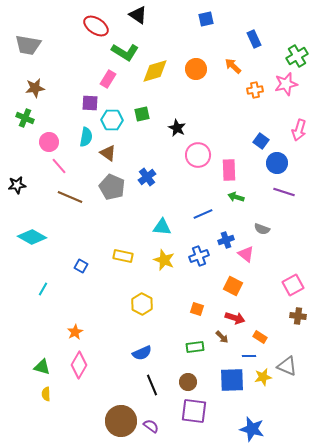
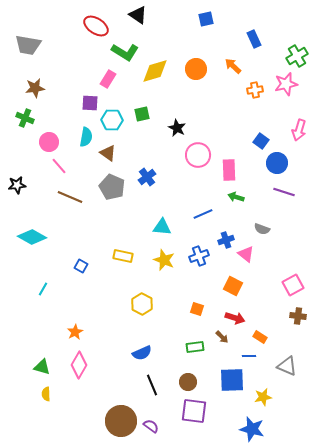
yellow star at (263, 377): moved 20 px down
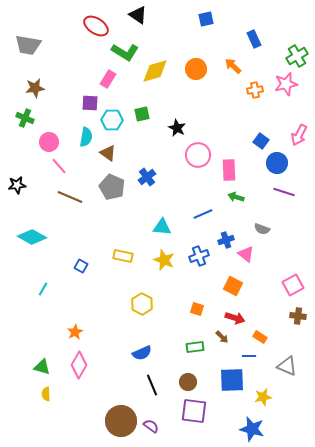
pink arrow at (299, 130): moved 5 px down; rotated 10 degrees clockwise
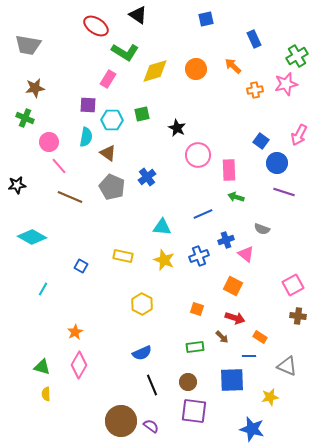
purple square at (90, 103): moved 2 px left, 2 px down
yellow star at (263, 397): moved 7 px right
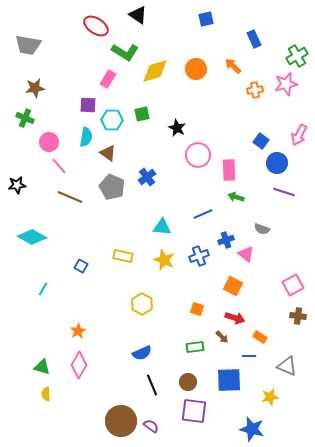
orange star at (75, 332): moved 3 px right, 1 px up
blue square at (232, 380): moved 3 px left
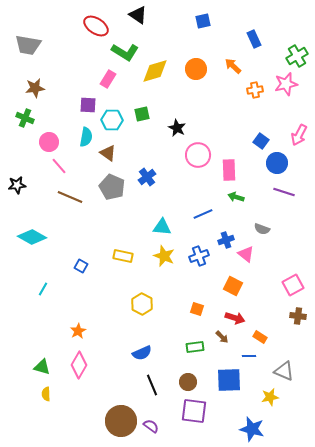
blue square at (206, 19): moved 3 px left, 2 px down
yellow star at (164, 260): moved 4 px up
gray triangle at (287, 366): moved 3 px left, 5 px down
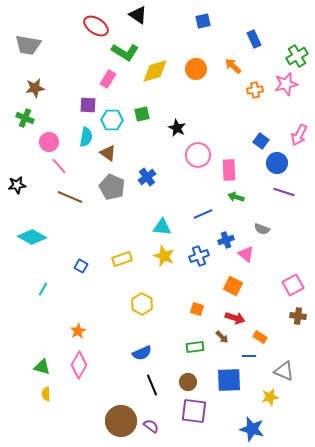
yellow rectangle at (123, 256): moved 1 px left, 3 px down; rotated 30 degrees counterclockwise
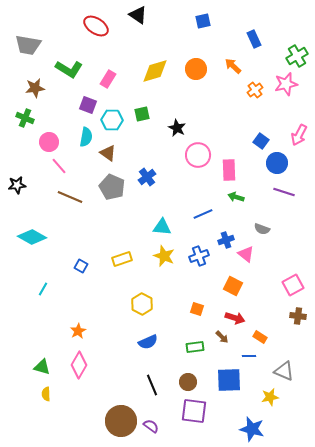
green L-shape at (125, 52): moved 56 px left, 17 px down
orange cross at (255, 90): rotated 28 degrees counterclockwise
purple square at (88, 105): rotated 18 degrees clockwise
blue semicircle at (142, 353): moved 6 px right, 11 px up
